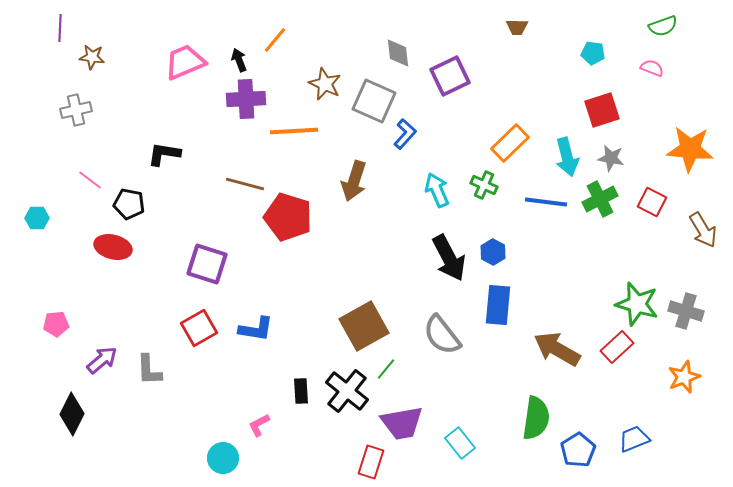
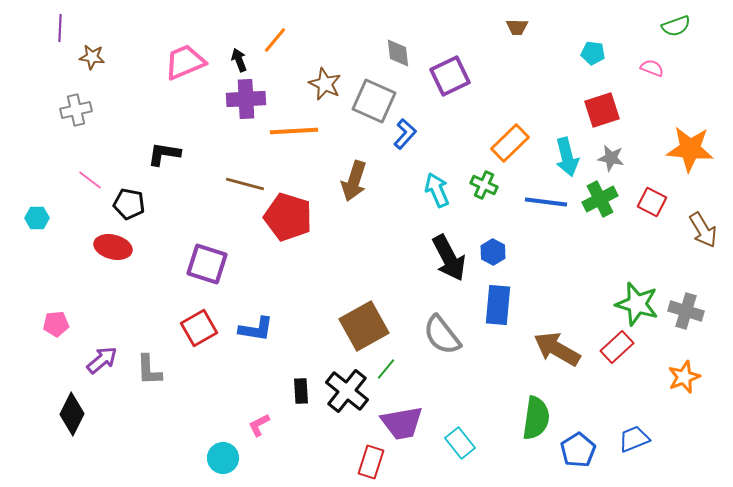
green semicircle at (663, 26): moved 13 px right
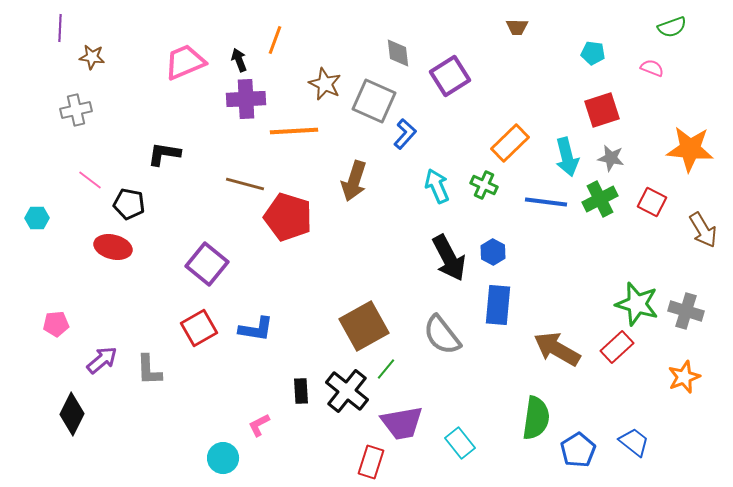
green semicircle at (676, 26): moved 4 px left, 1 px down
orange line at (275, 40): rotated 20 degrees counterclockwise
purple square at (450, 76): rotated 6 degrees counterclockwise
cyan arrow at (437, 190): moved 4 px up
purple square at (207, 264): rotated 21 degrees clockwise
blue trapezoid at (634, 439): moved 3 px down; rotated 60 degrees clockwise
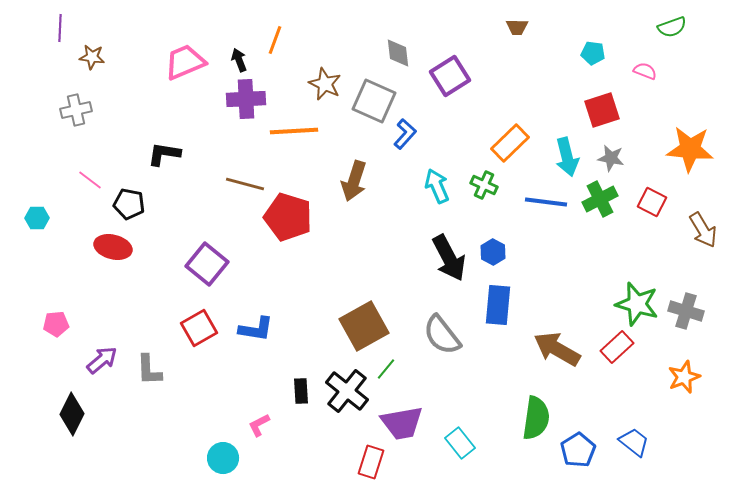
pink semicircle at (652, 68): moved 7 px left, 3 px down
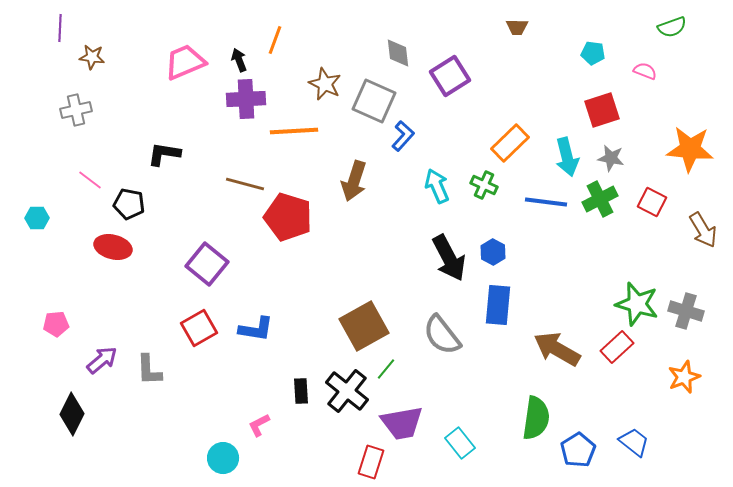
blue L-shape at (405, 134): moved 2 px left, 2 px down
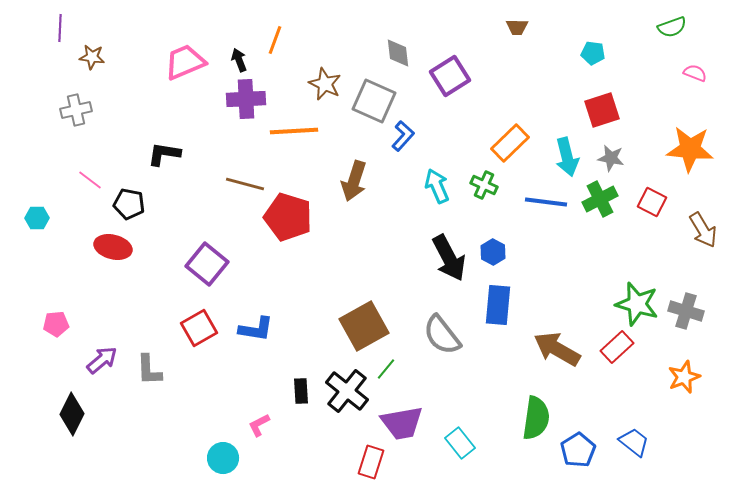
pink semicircle at (645, 71): moved 50 px right, 2 px down
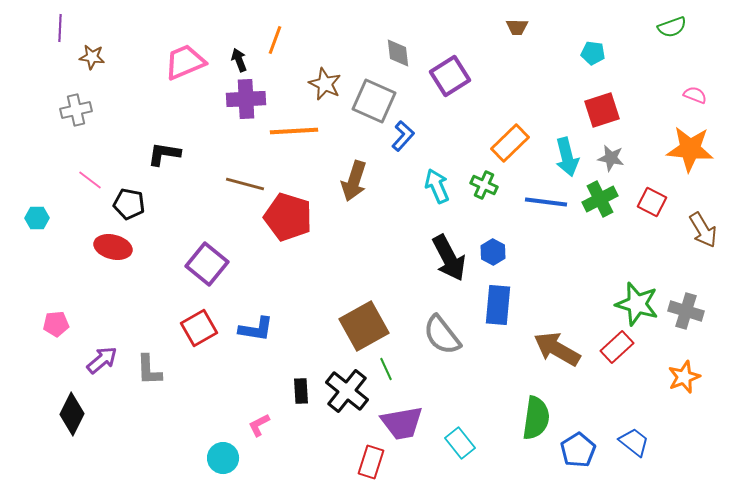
pink semicircle at (695, 73): moved 22 px down
green line at (386, 369): rotated 65 degrees counterclockwise
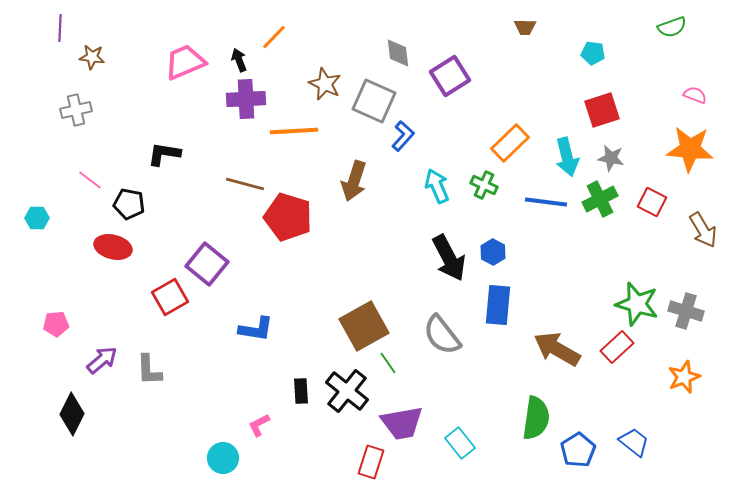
brown trapezoid at (517, 27): moved 8 px right
orange line at (275, 40): moved 1 px left, 3 px up; rotated 24 degrees clockwise
red square at (199, 328): moved 29 px left, 31 px up
green line at (386, 369): moved 2 px right, 6 px up; rotated 10 degrees counterclockwise
